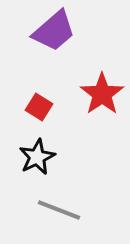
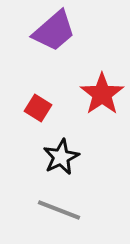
red square: moved 1 px left, 1 px down
black star: moved 24 px right
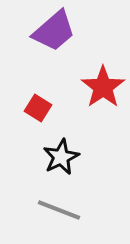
red star: moved 1 px right, 7 px up
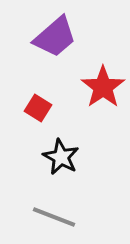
purple trapezoid: moved 1 px right, 6 px down
black star: rotated 18 degrees counterclockwise
gray line: moved 5 px left, 7 px down
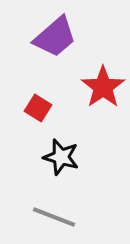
black star: rotated 12 degrees counterclockwise
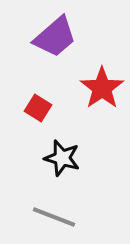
red star: moved 1 px left, 1 px down
black star: moved 1 px right, 1 px down
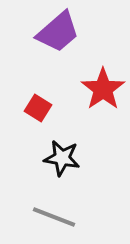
purple trapezoid: moved 3 px right, 5 px up
red star: moved 1 px right, 1 px down
black star: rotated 6 degrees counterclockwise
